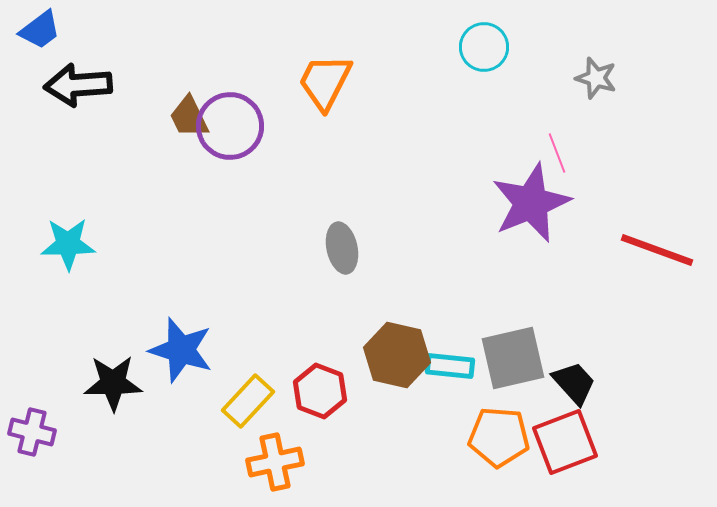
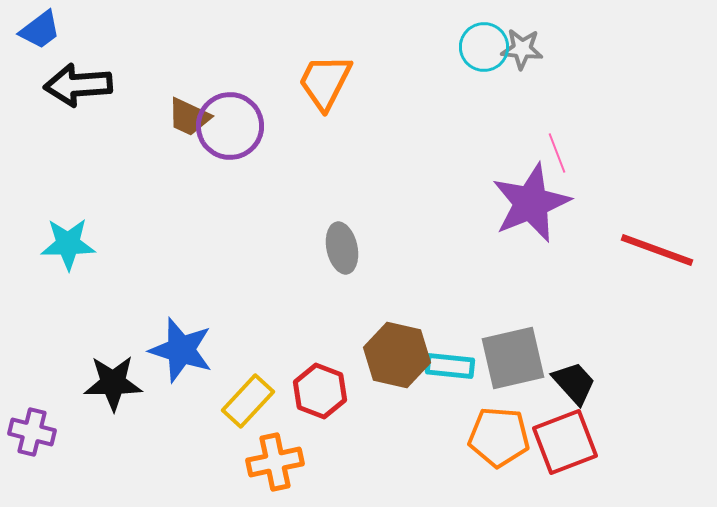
gray star: moved 74 px left, 29 px up; rotated 12 degrees counterclockwise
brown trapezoid: rotated 39 degrees counterclockwise
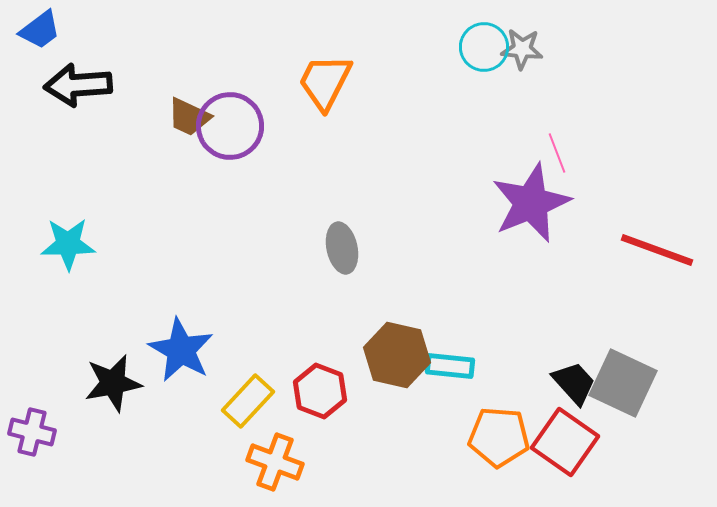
blue star: rotated 12 degrees clockwise
gray square: moved 110 px right, 25 px down; rotated 38 degrees clockwise
black star: rotated 10 degrees counterclockwise
red square: rotated 34 degrees counterclockwise
orange cross: rotated 32 degrees clockwise
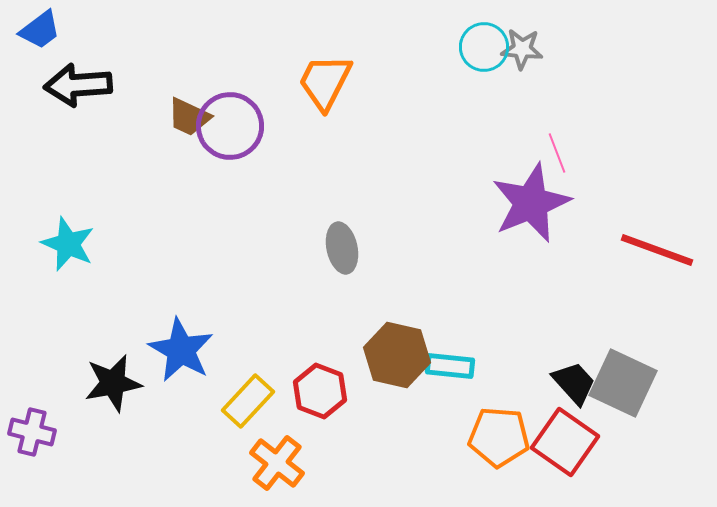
cyan star: rotated 24 degrees clockwise
orange cross: moved 2 px right, 1 px down; rotated 18 degrees clockwise
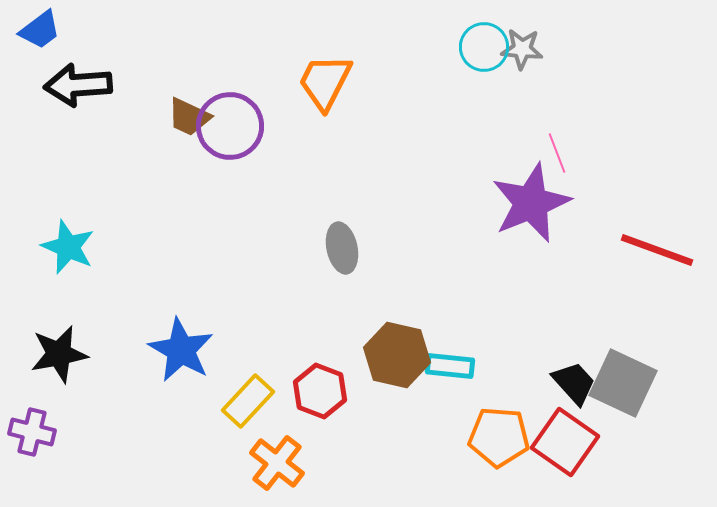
cyan star: moved 3 px down
black star: moved 54 px left, 29 px up
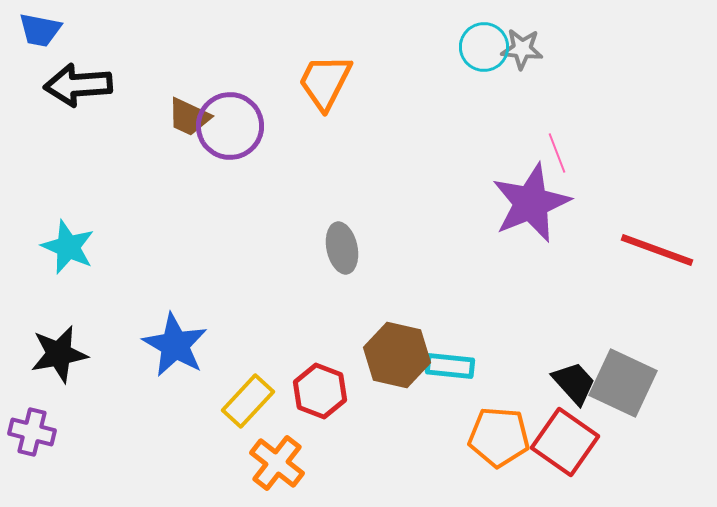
blue trapezoid: rotated 48 degrees clockwise
blue star: moved 6 px left, 5 px up
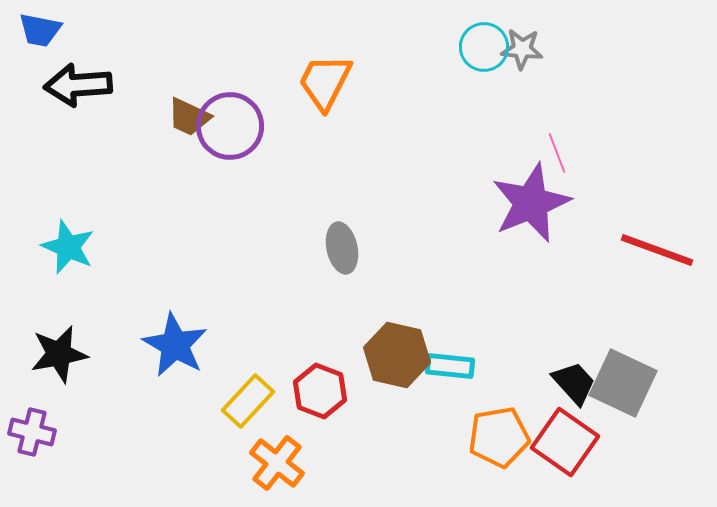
orange pentagon: rotated 14 degrees counterclockwise
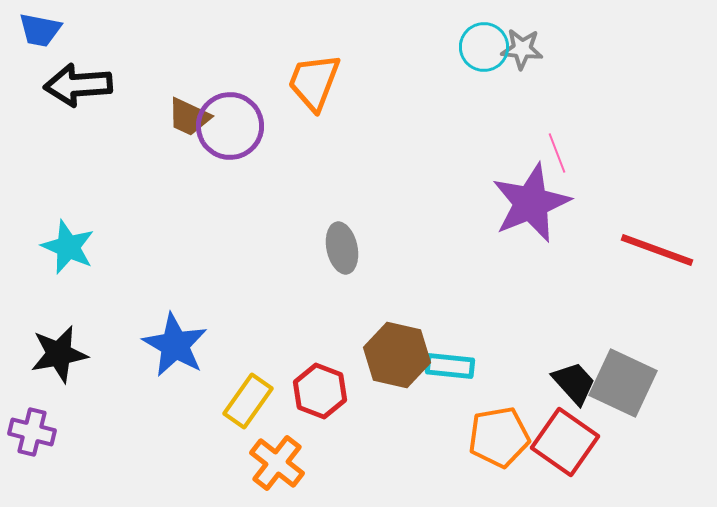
orange trapezoid: moved 11 px left; rotated 6 degrees counterclockwise
yellow rectangle: rotated 8 degrees counterclockwise
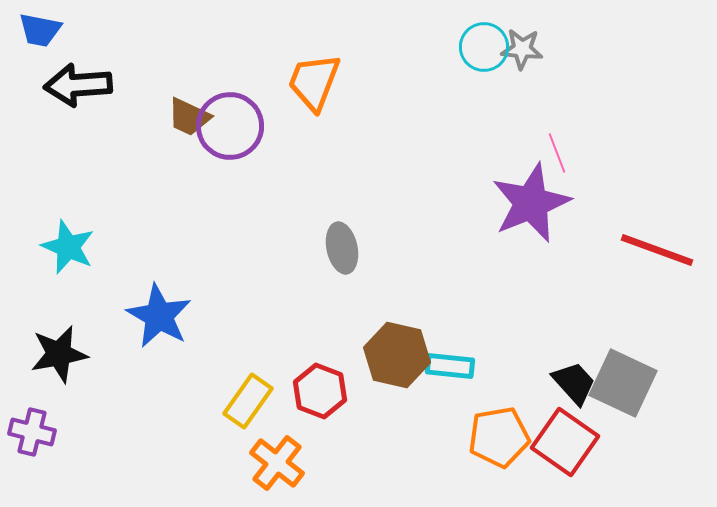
blue star: moved 16 px left, 29 px up
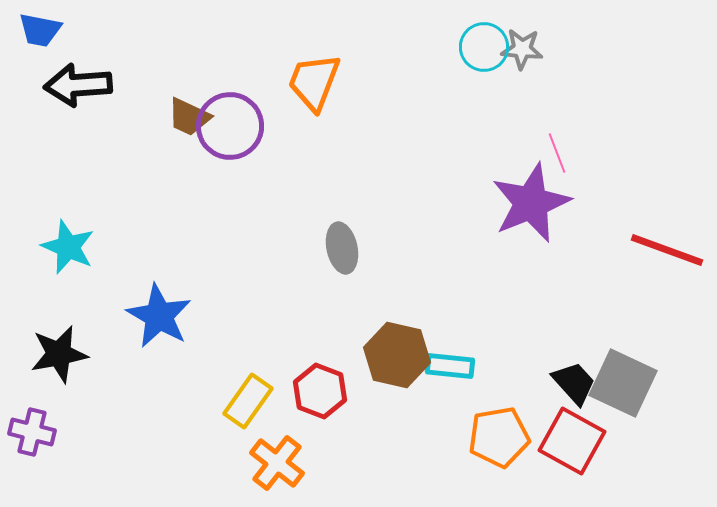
red line: moved 10 px right
red square: moved 7 px right, 1 px up; rotated 6 degrees counterclockwise
